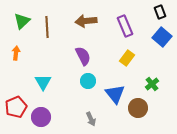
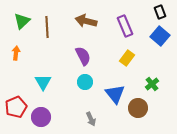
brown arrow: rotated 20 degrees clockwise
blue square: moved 2 px left, 1 px up
cyan circle: moved 3 px left, 1 px down
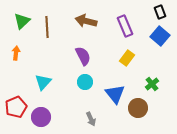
cyan triangle: rotated 12 degrees clockwise
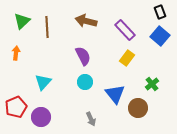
purple rectangle: moved 4 px down; rotated 20 degrees counterclockwise
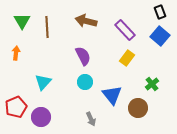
green triangle: rotated 18 degrees counterclockwise
blue triangle: moved 3 px left, 1 px down
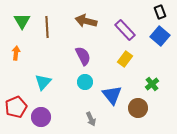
yellow rectangle: moved 2 px left, 1 px down
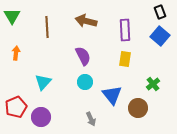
green triangle: moved 10 px left, 5 px up
purple rectangle: rotated 40 degrees clockwise
yellow rectangle: rotated 28 degrees counterclockwise
green cross: moved 1 px right
